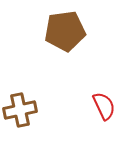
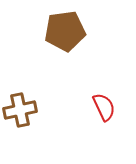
red semicircle: moved 1 px down
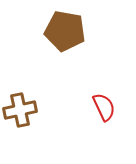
brown pentagon: rotated 18 degrees clockwise
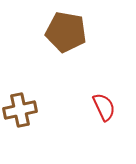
brown pentagon: moved 1 px right, 1 px down
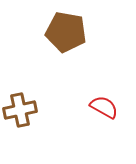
red semicircle: rotated 36 degrees counterclockwise
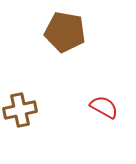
brown pentagon: moved 1 px left
